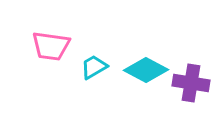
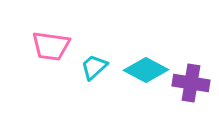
cyan trapezoid: rotated 12 degrees counterclockwise
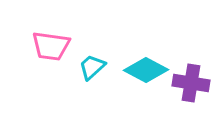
cyan trapezoid: moved 2 px left
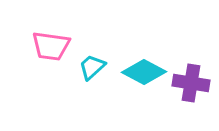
cyan diamond: moved 2 px left, 2 px down
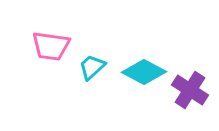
purple cross: moved 1 px left, 7 px down; rotated 24 degrees clockwise
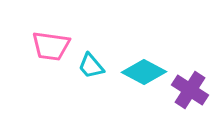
cyan trapezoid: moved 1 px left, 1 px up; rotated 88 degrees counterclockwise
